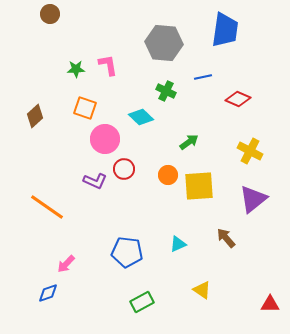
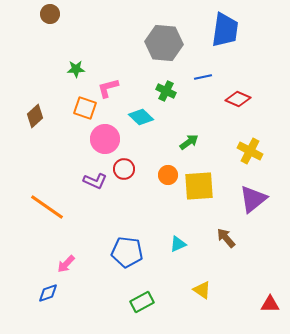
pink L-shape: moved 23 px down; rotated 95 degrees counterclockwise
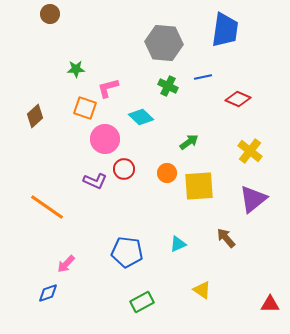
green cross: moved 2 px right, 5 px up
yellow cross: rotated 10 degrees clockwise
orange circle: moved 1 px left, 2 px up
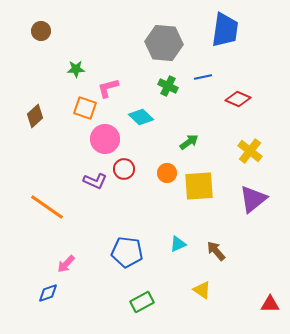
brown circle: moved 9 px left, 17 px down
brown arrow: moved 10 px left, 13 px down
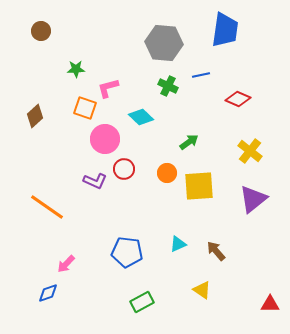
blue line: moved 2 px left, 2 px up
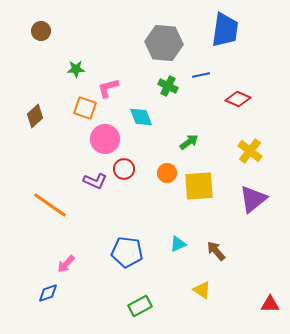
cyan diamond: rotated 25 degrees clockwise
orange line: moved 3 px right, 2 px up
green rectangle: moved 2 px left, 4 px down
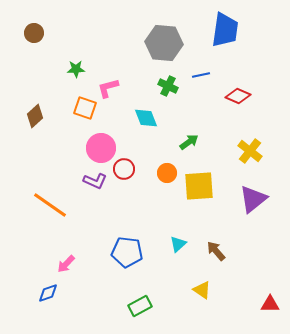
brown circle: moved 7 px left, 2 px down
red diamond: moved 3 px up
cyan diamond: moved 5 px right, 1 px down
pink circle: moved 4 px left, 9 px down
cyan triangle: rotated 18 degrees counterclockwise
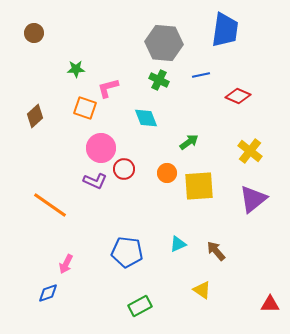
green cross: moved 9 px left, 6 px up
cyan triangle: rotated 18 degrees clockwise
pink arrow: rotated 18 degrees counterclockwise
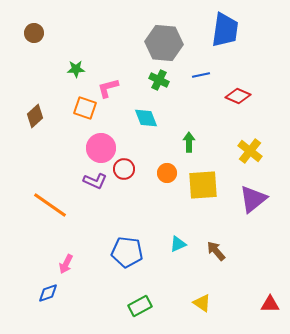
green arrow: rotated 54 degrees counterclockwise
yellow square: moved 4 px right, 1 px up
yellow triangle: moved 13 px down
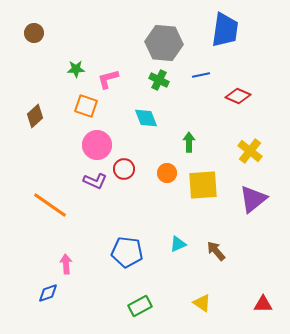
pink L-shape: moved 9 px up
orange square: moved 1 px right, 2 px up
pink circle: moved 4 px left, 3 px up
pink arrow: rotated 150 degrees clockwise
red triangle: moved 7 px left
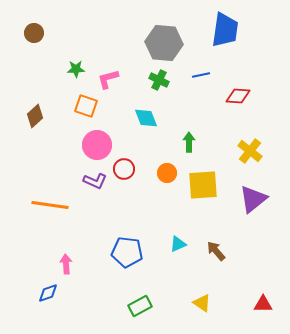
red diamond: rotated 20 degrees counterclockwise
orange line: rotated 27 degrees counterclockwise
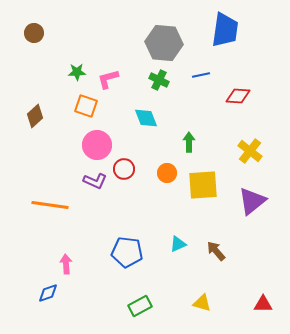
green star: moved 1 px right, 3 px down
purple triangle: moved 1 px left, 2 px down
yellow triangle: rotated 18 degrees counterclockwise
